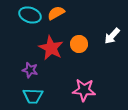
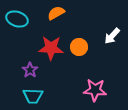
cyan ellipse: moved 13 px left, 4 px down
orange circle: moved 3 px down
red star: rotated 25 degrees counterclockwise
purple star: rotated 21 degrees clockwise
pink star: moved 11 px right
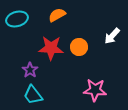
orange semicircle: moved 1 px right, 2 px down
cyan ellipse: rotated 35 degrees counterclockwise
cyan trapezoid: moved 1 px up; rotated 50 degrees clockwise
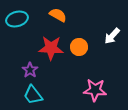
orange semicircle: moved 1 px right; rotated 60 degrees clockwise
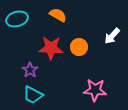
cyan trapezoid: rotated 25 degrees counterclockwise
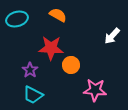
orange circle: moved 8 px left, 18 px down
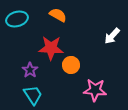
cyan trapezoid: rotated 150 degrees counterclockwise
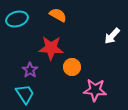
orange circle: moved 1 px right, 2 px down
cyan trapezoid: moved 8 px left, 1 px up
